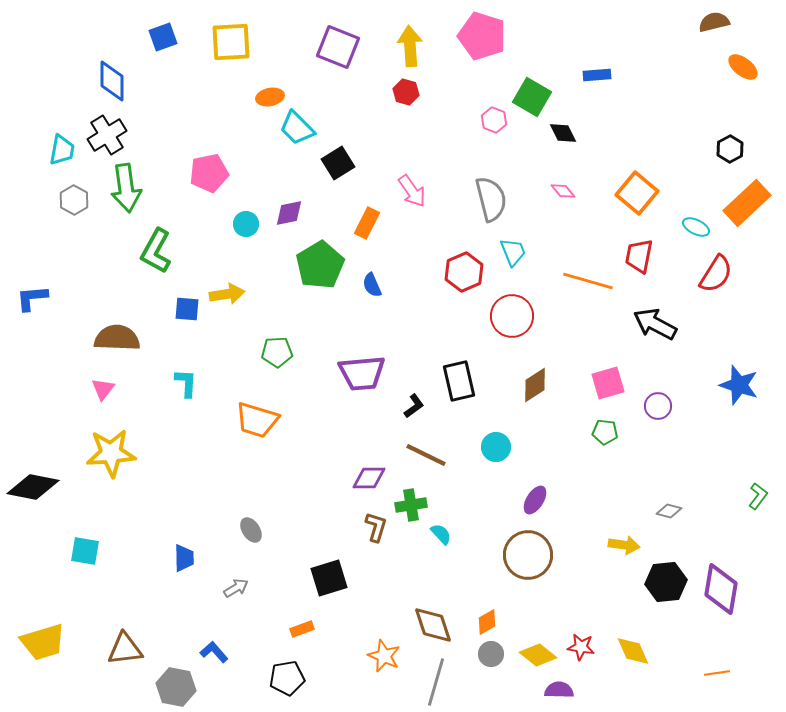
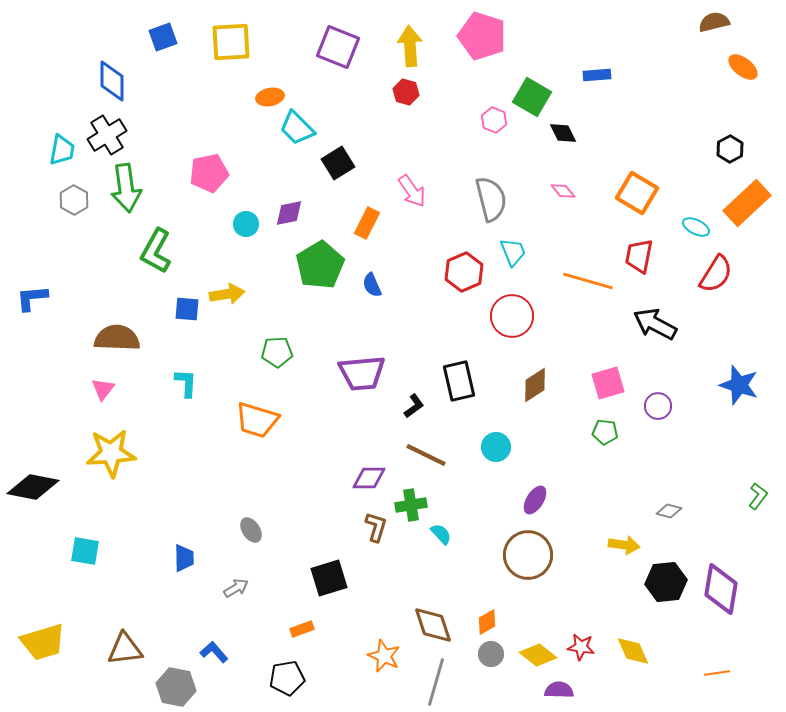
orange square at (637, 193): rotated 9 degrees counterclockwise
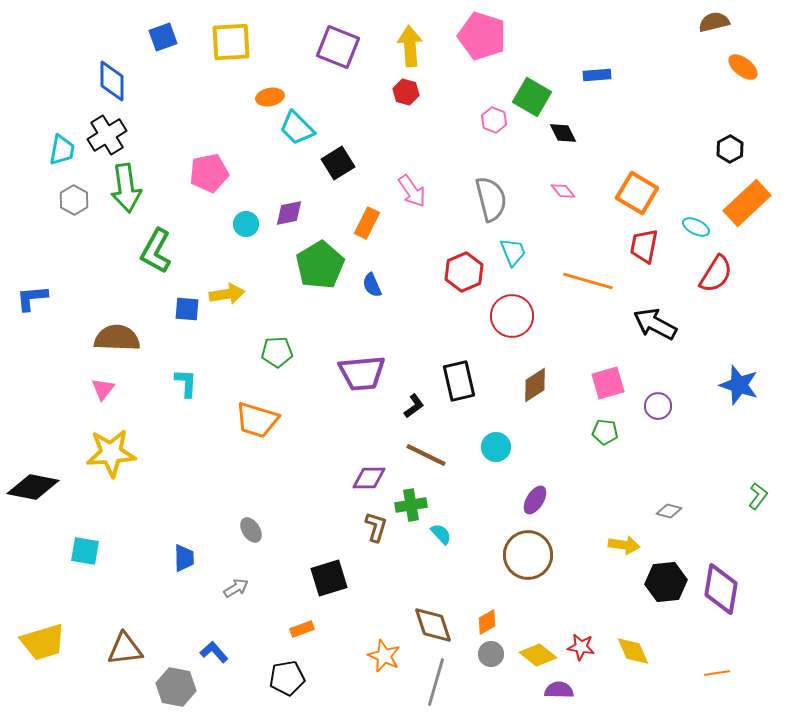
red trapezoid at (639, 256): moved 5 px right, 10 px up
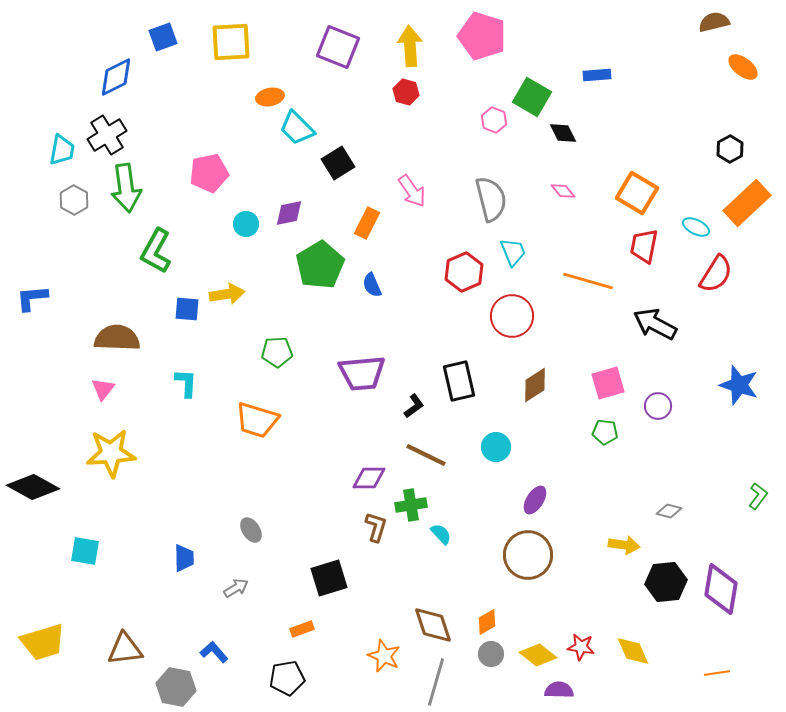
blue diamond at (112, 81): moved 4 px right, 4 px up; rotated 63 degrees clockwise
black diamond at (33, 487): rotated 18 degrees clockwise
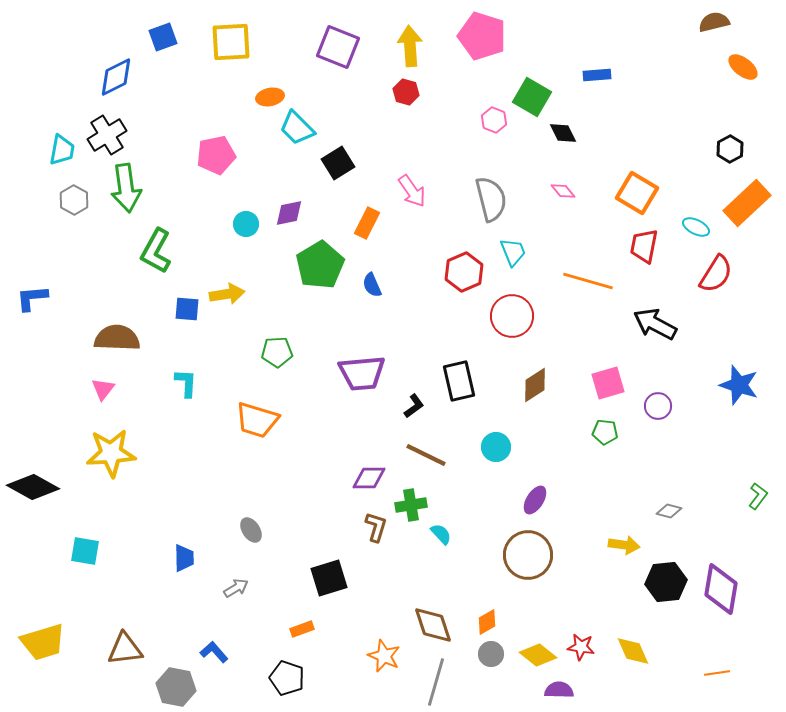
pink pentagon at (209, 173): moved 7 px right, 18 px up
black pentagon at (287, 678): rotated 28 degrees clockwise
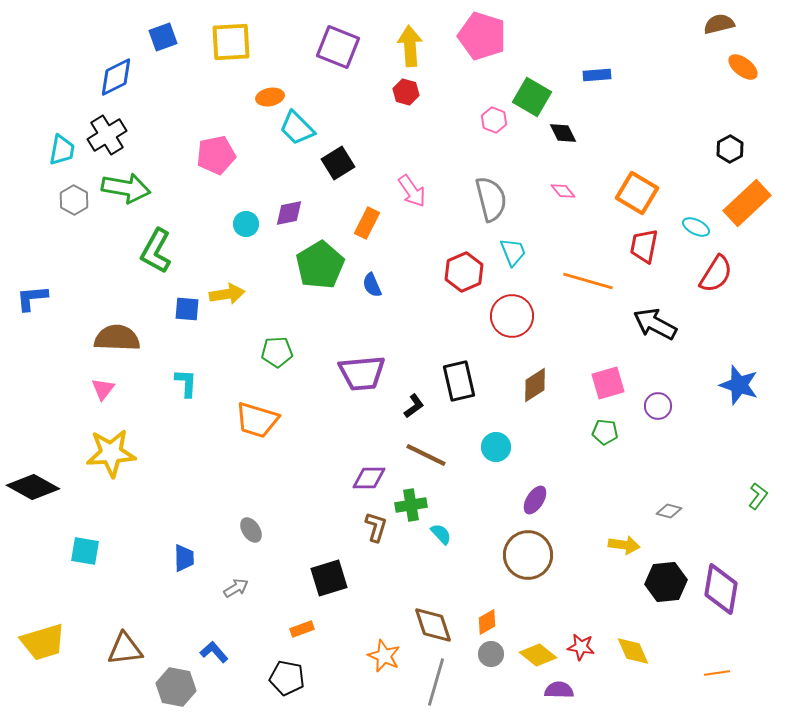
brown semicircle at (714, 22): moved 5 px right, 2 px down
green arrow at (126, 188): rotated 72 degrees counterclockwise
black pentagon at (287, 678): rotated 8 degrees counterclockwise
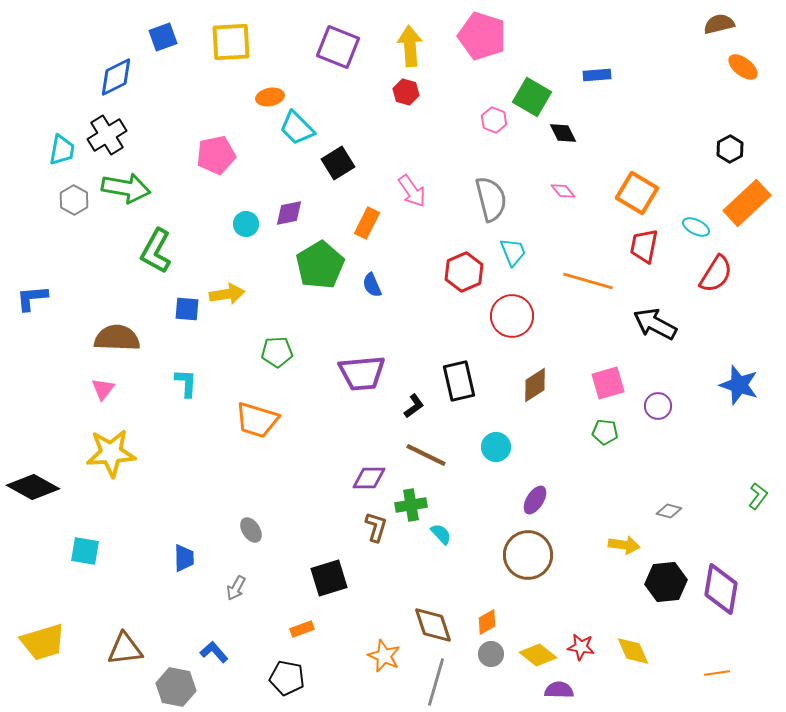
gray arrow at (236, 588): rotated 150 degrees clockwise
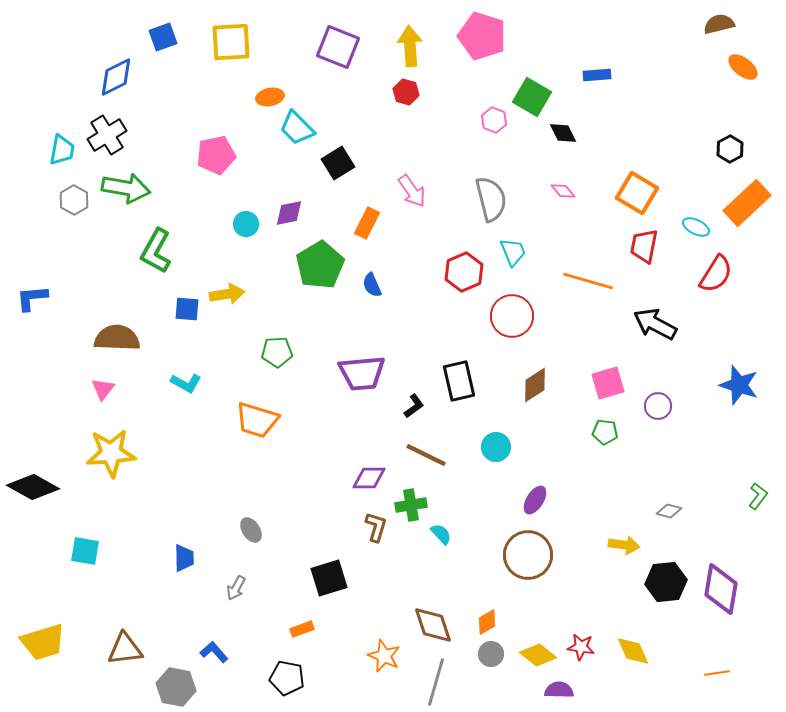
cyan L-shape at (186, 383): rotated 116 degrees clockwise
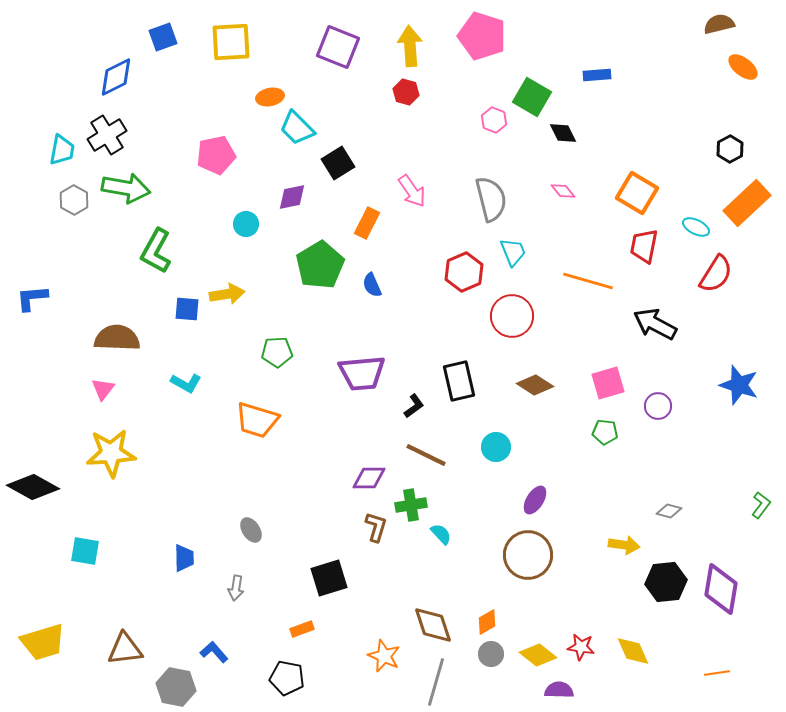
purple diamond at (289, 213): moved 3 px right, 16 px up
brown diamond at (535, 385): rotated 66 degrees clockwise
green L-shape at (758, 496): moved 3 px right, 9 px down
gray arrow at (236, 588): rotated 20 degrees counterclockwise
